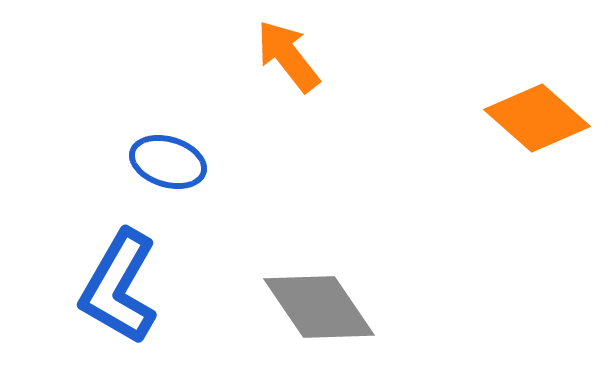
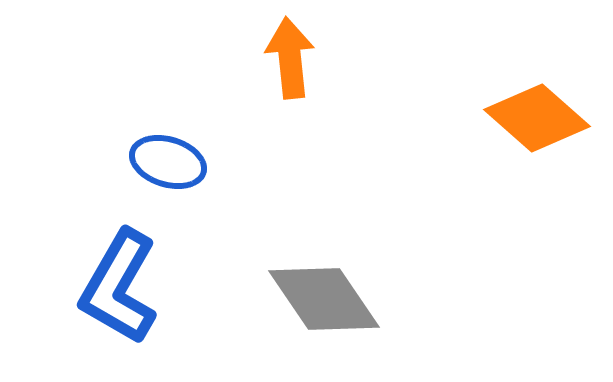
orange arrow: moved 2 px right, 2 px down; rotated 32 degrees clockwise
gray diamond: moved 5 px right, 8 px up
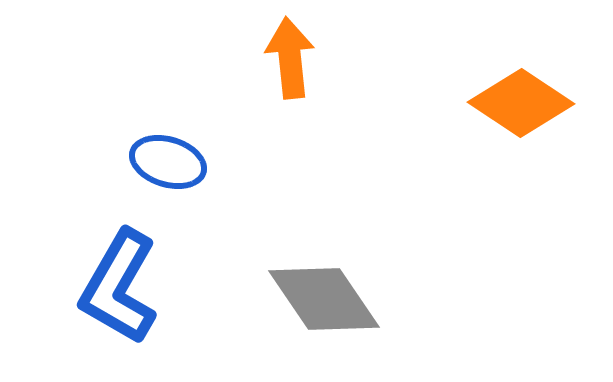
orange diamond: moved 16 px left, 15 px up; rotated 8 degrees counterclockwise
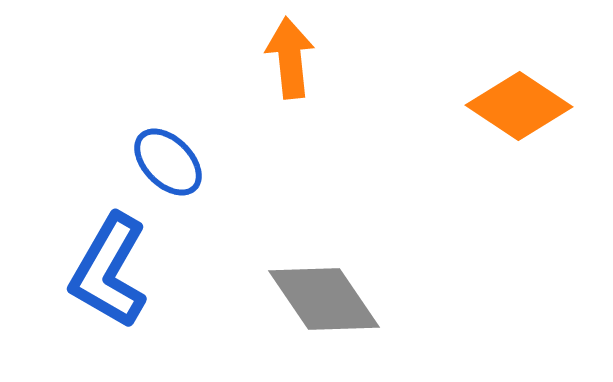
orange diamond: moved 2 px left, 3 px down
blue ellipse: rotated 28 degrees clockwise
blue L-shape: moved 10 px left, 16 px up
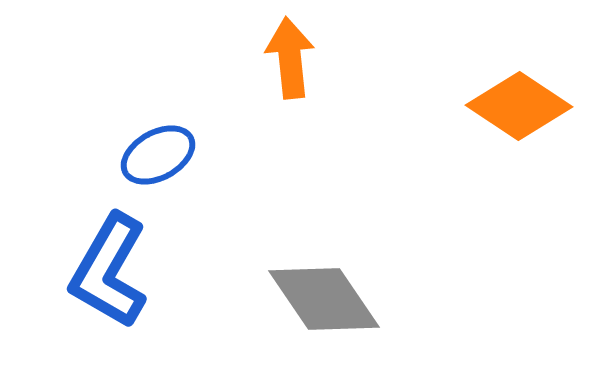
blue ellipse: moved 10 px left, 7 px up; rotated 74 degrees counterclockwise
